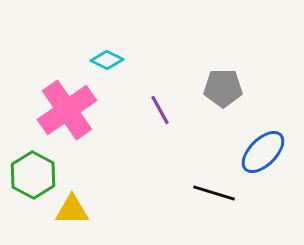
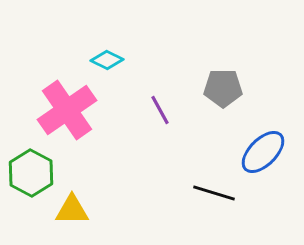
green hexagon: moved 2 px left, 2 px up
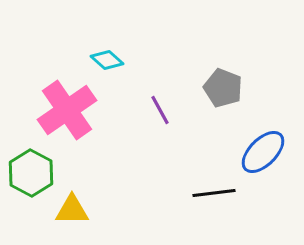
cyan diamond: rotated 16 degrees clockwise
gray pentagon: rotated 21 degrees clockwise
black line: rotated 24 degrees counterclockwise
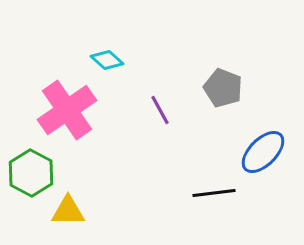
yellow triangle: moved 4 px left, 1 px down
